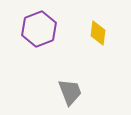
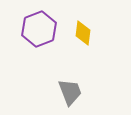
yellow diamond: moved 15 px left
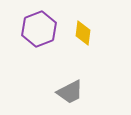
gray trapezoid: rotated 84 degrees clockwise
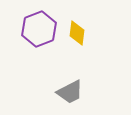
yellow diamond: moved 6 px left
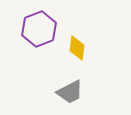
yellow diamond: moved 15 px down
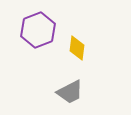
purple hexagon: moved 1 px left, 1 px down
